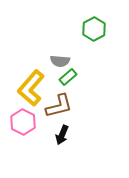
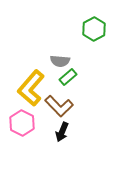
brown L-shape: rotated 60 degrees clockwise
pink hexagon: moved 1 px left, 1 px down
black arrow: moved 3 px up
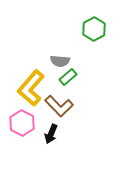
black arrow: moved 11 px left, 2 px down
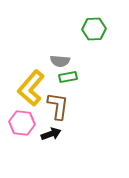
green hexagon: rotated 25 degrees clockwise
green rectangle: rotated 30 degrees clockwise
brown L-shape: moved 1 px left; rotated 128 degrees counterclockwise
pink hexagon: rotated 20 degrees counterclockwise
black arrow: rotated 132 degrees counterclockwise
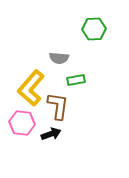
gray semicircle: moved 1 px left, 3 px up
green rectangle: moved 8 px right, 3 px down
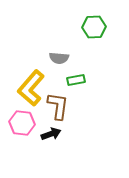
green hexagon: moved 2 px up
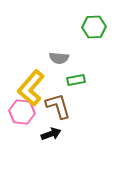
brown L-shape: rotated 24 degrees counterclockwise
pink hexagon: moved 11 px up
